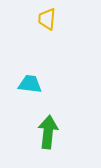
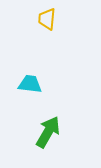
green arrow: rotated 24 degrees clockwise
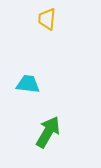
cyan trapezoid: moved 2 px left
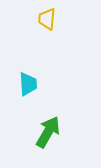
cyan trapezoid: rotated 80 degrees clockwise
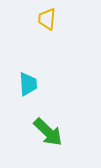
green arrow: rotated 104 degrees clockwise
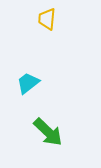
cyan trapezoid: moved 1 px up; rotated 125 degrees counterclockwise
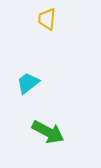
green arrow: rotated 16 degrees counterclockwise
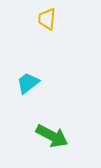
green arrow: moved 4 px right, 4 px down
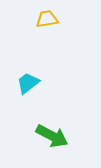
yellow trapezoid: rotated 75 degrees clockwise
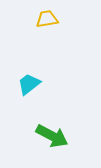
cyan trapezoid: moved 1 px right, 1 px down
